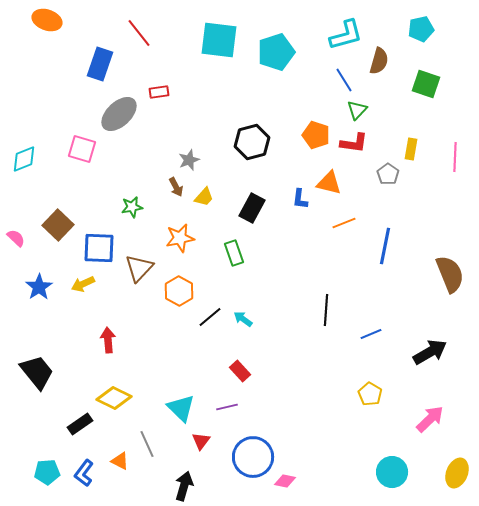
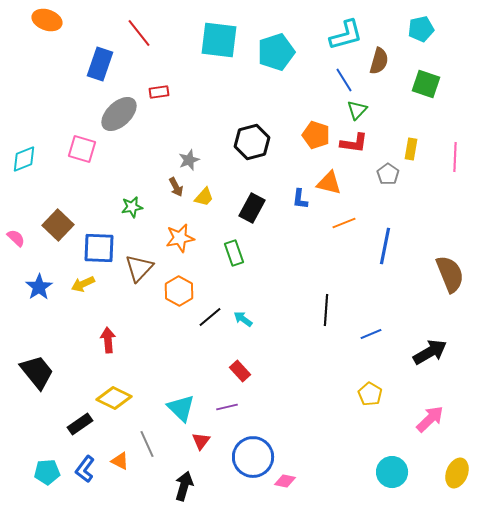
blue L-shape at (84, 473): moved 1 px right, 4 px up
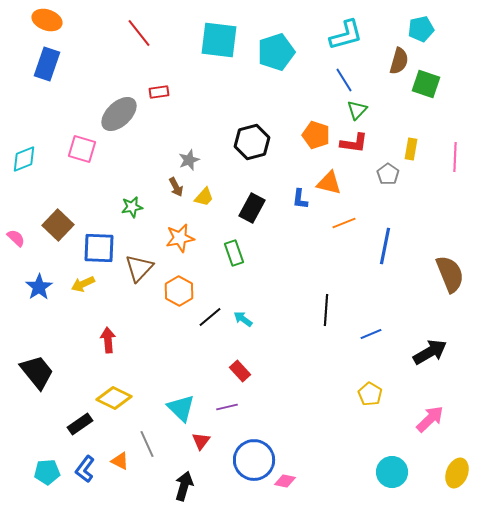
brown semicircle at (379, 61): moved 20 px right
blue rectangle at (100, 64): moved 53 px left
blue circle at (253, 457): moved 1 px right, 3 px down
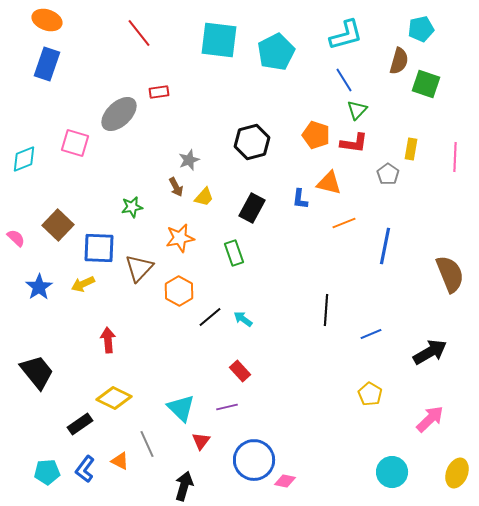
cyan pentagon at (276, 52): rotated 9 degrees counterclockwise
pink square at (82, 149): moved 7 px left, 6 px up
